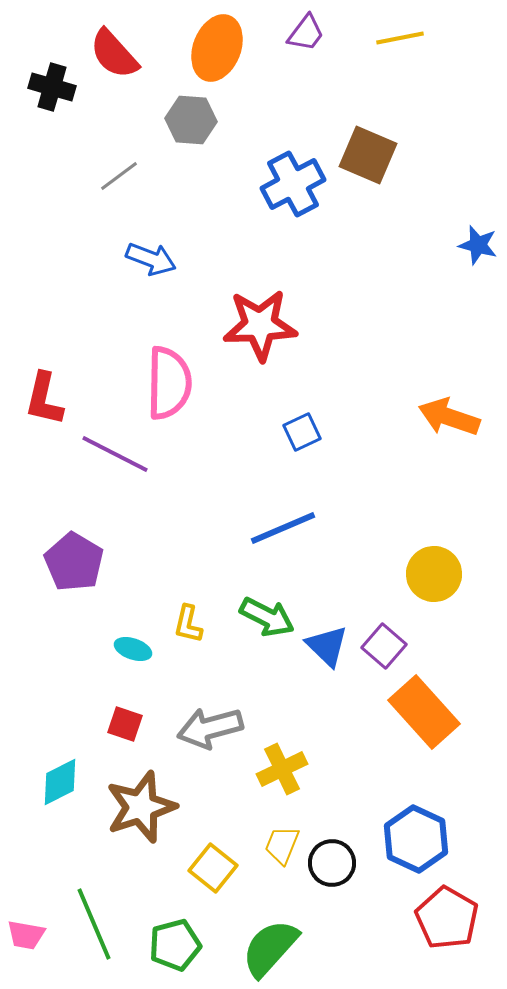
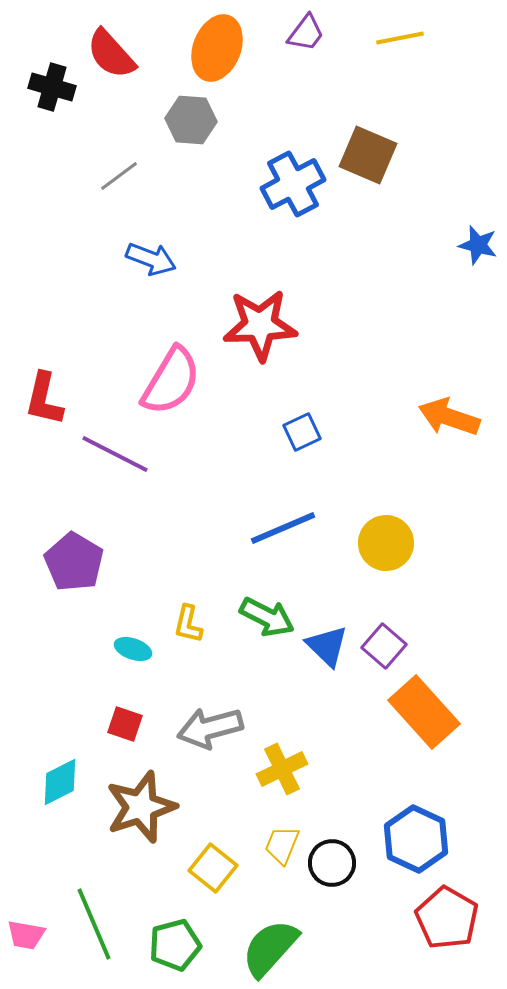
red semicircle: moved 3 px left
pink semicircle: moved 2 px right, 2 px up; rotated 30 degrees clockwise
yellow circle: moved 48 px left, 31 px up
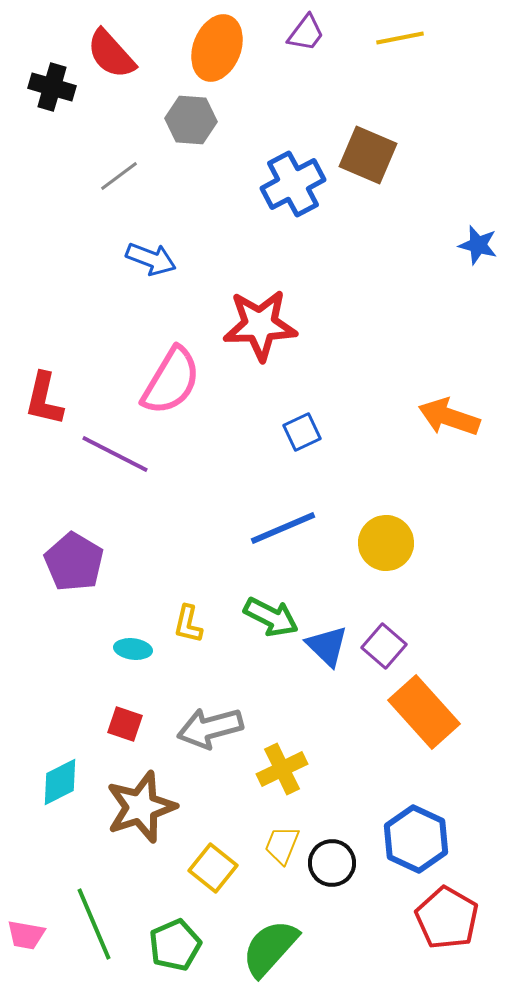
green arrow: moved 4 px right
cyan ellipse: rotated 12 degrees counterclockwise
green pentagon: rotated 9 degrees counterclockwise
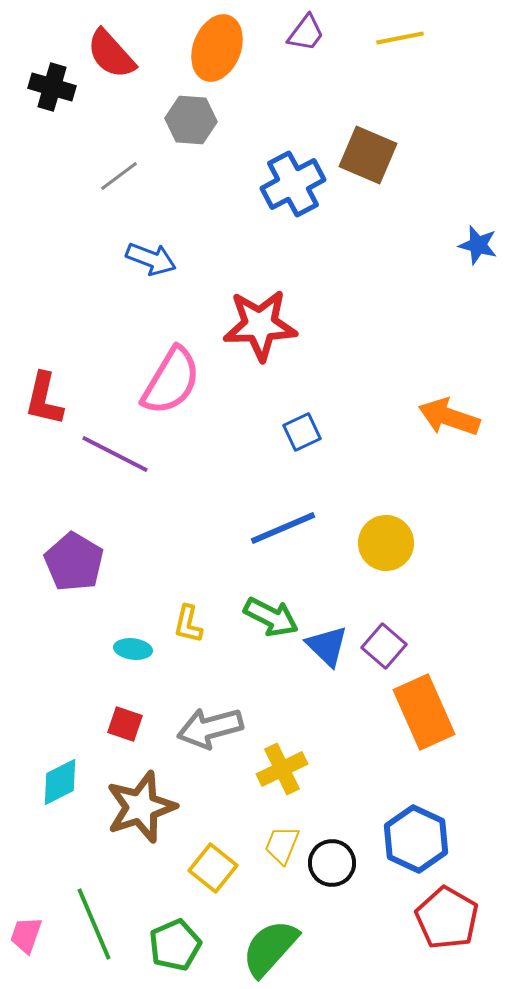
orange rectangle: rotated 18 degrees clockwise
pink trapezoid: rotated 99 degrees clockwise
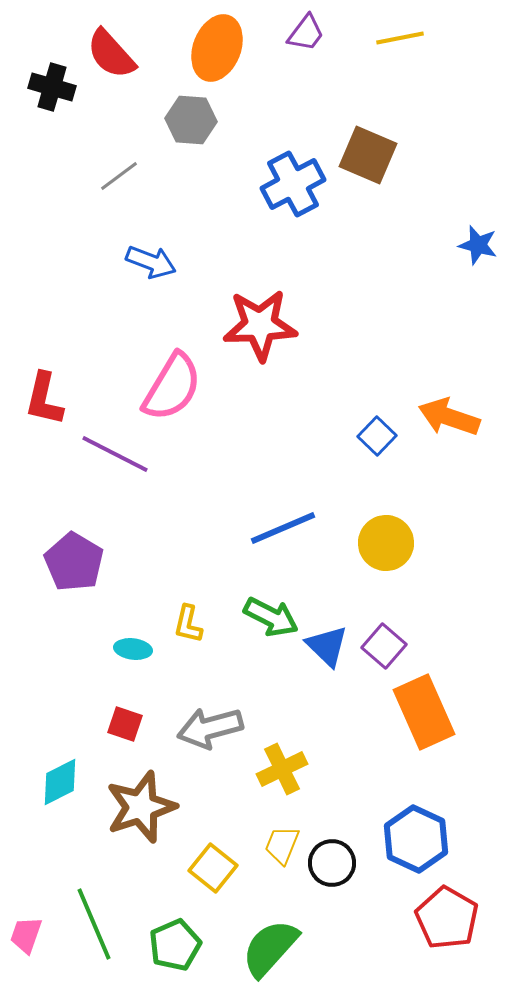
blue arrow: moved 3 px down
pink semicircle: moved 1 px right, 6 px down
blue square: moved 75 px right, 4 px down; rotated 21 degrees counterclockwise
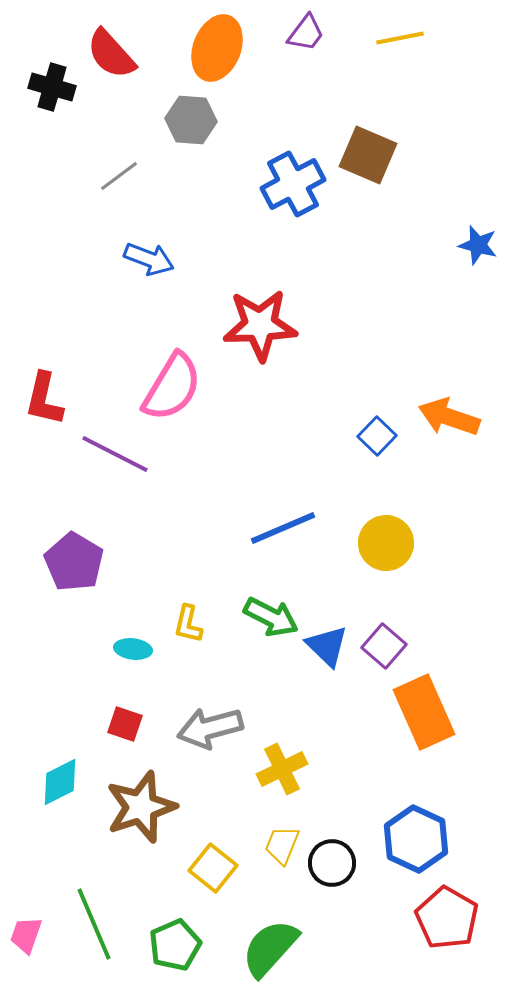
blue arrow: moved 2 px left, 3 px up
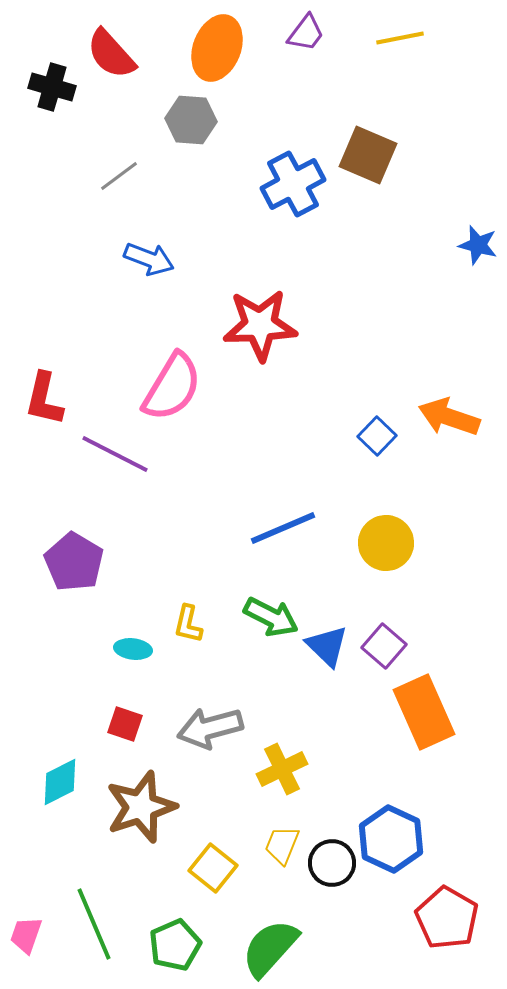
blue hexagon: moved 25 px left
